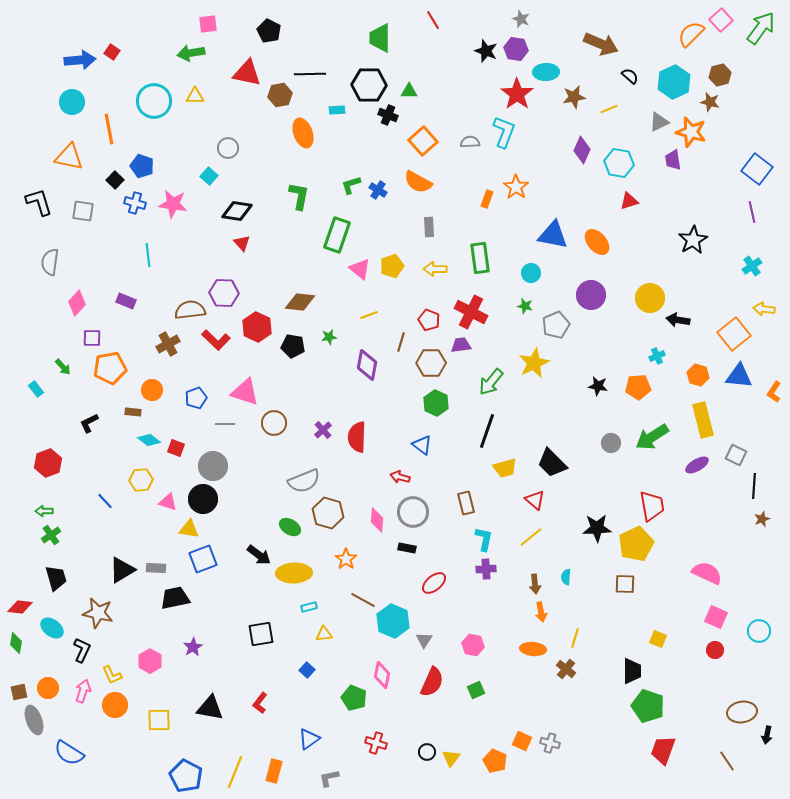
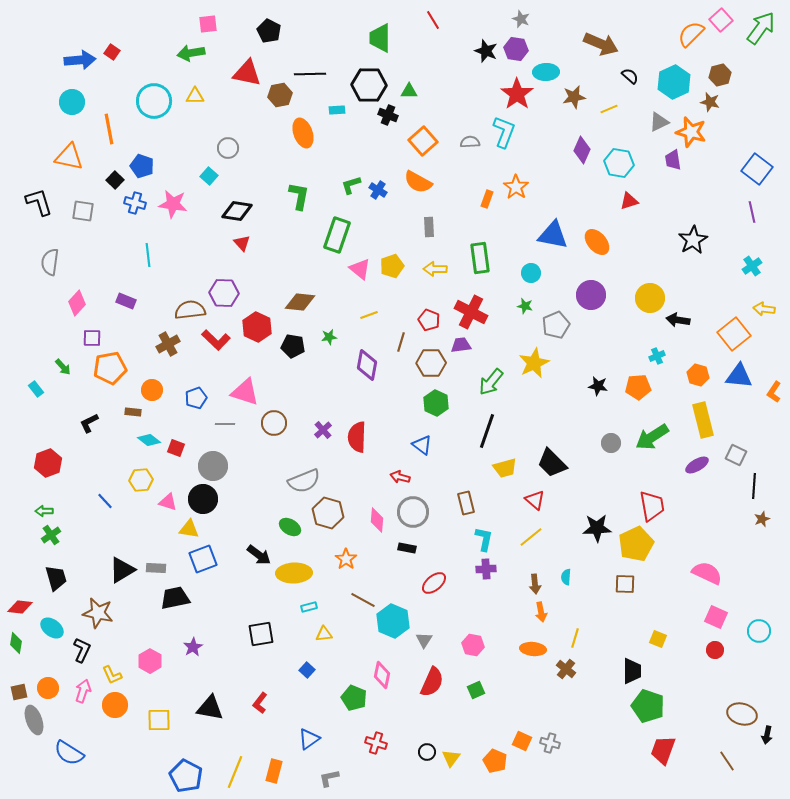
brown ellipse at (742, 712): moved 2 px down; rotated 24 degrees clockwise
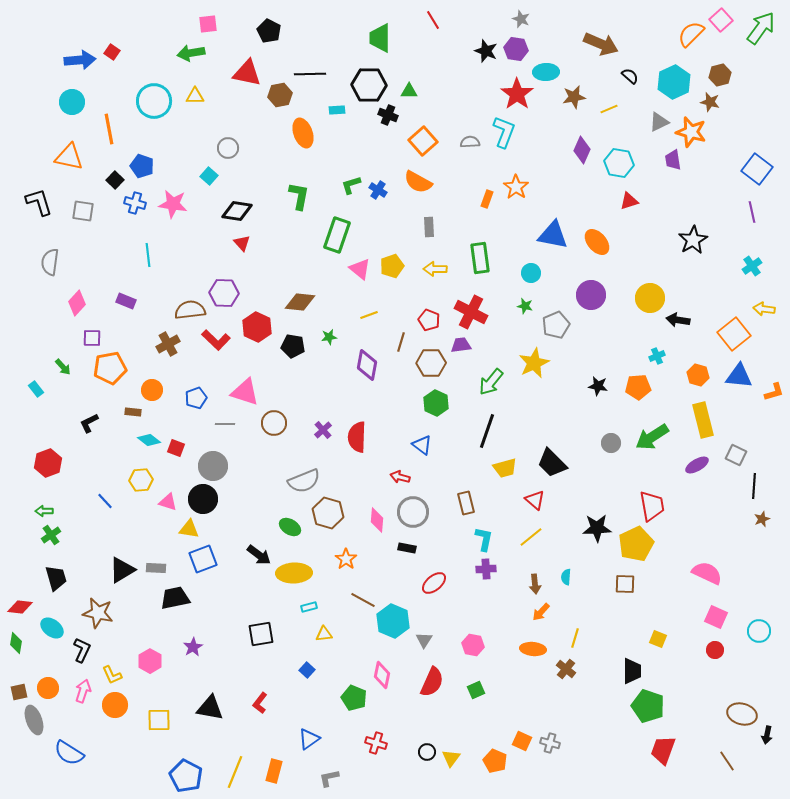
orange L-shape at (774, 392): rotated 140 degrees counterclockwise
orange arrow at (541, 612): rotated 54 degrees clockwise
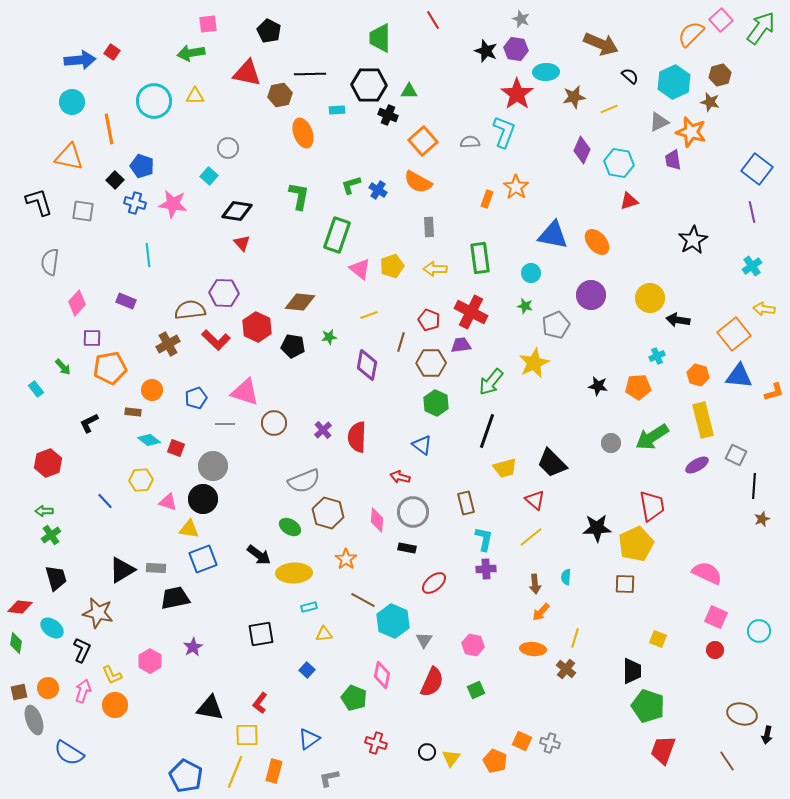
yellow square at (159, 720): moved 88 px right, 15 px down
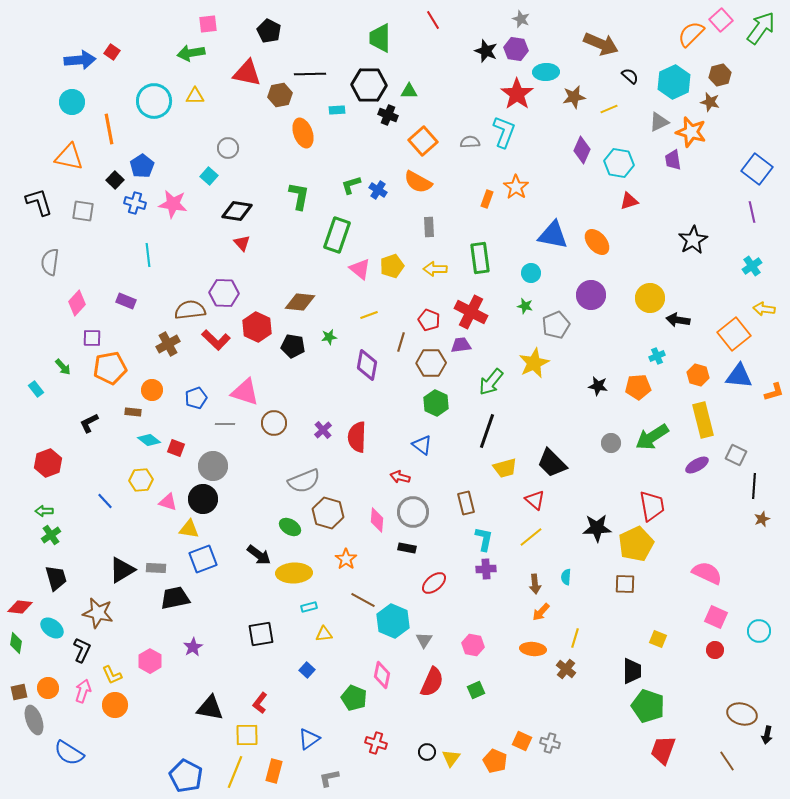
blue pentagon at (142, 166): rotated 20 degrees clockwise
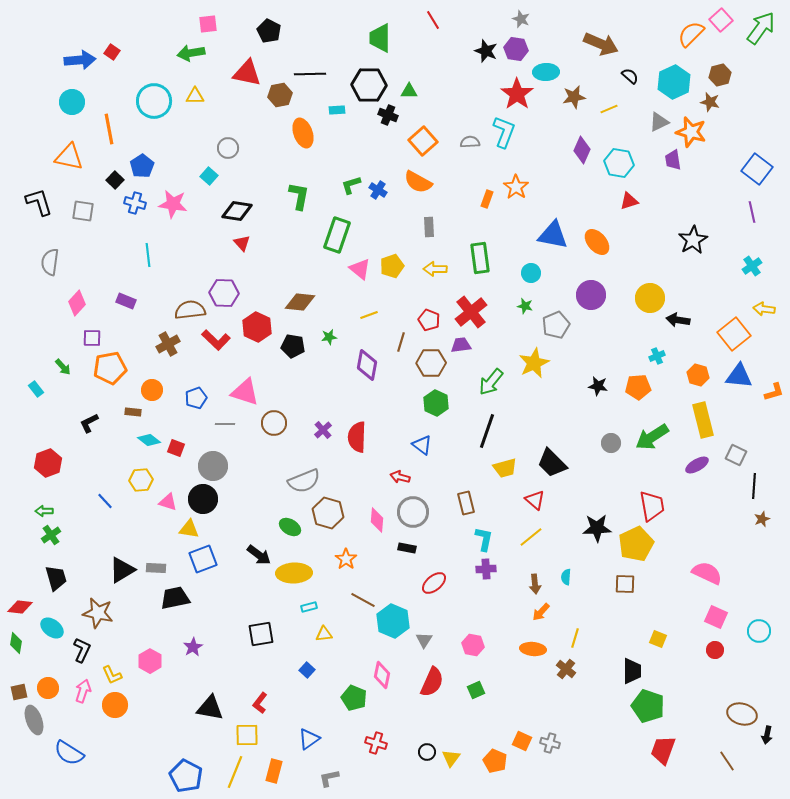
red cross at (471, 312): rotated 24 degrees clockwise
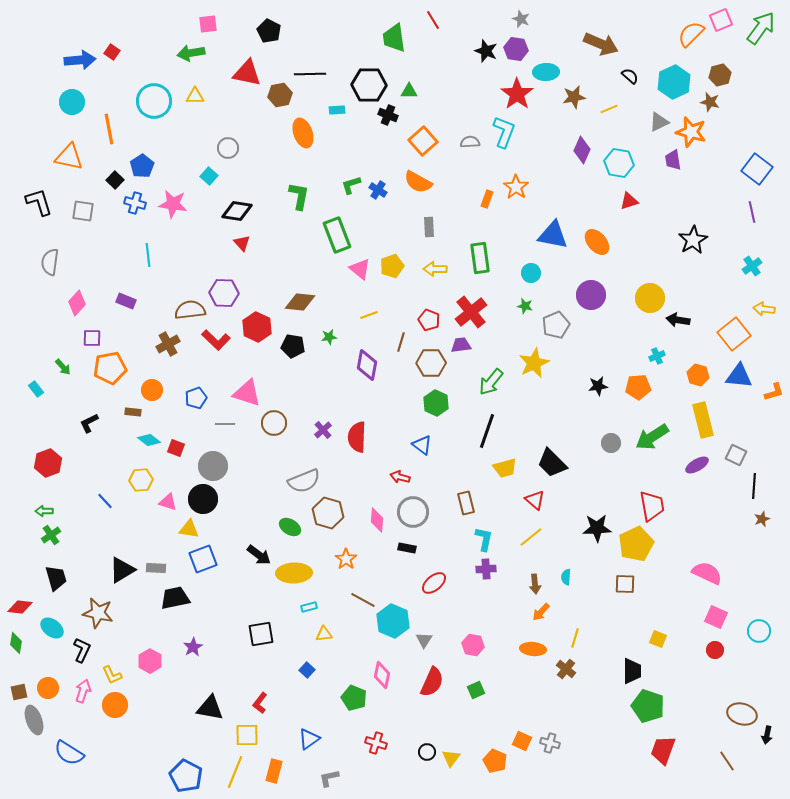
pink square at (721, 20): rotated 20 degrees clockwise
green trapezoid at (380, 38): moved 14 px right; rotated 8 degrees counterclockwise
green rectangle at (337, 235): rotated 40 degrees counterclockwise
black star at (598, 386): rotated 18 degrees counterclockwise
pink triangle at (245, 392): moved 2 px right, 1 px down
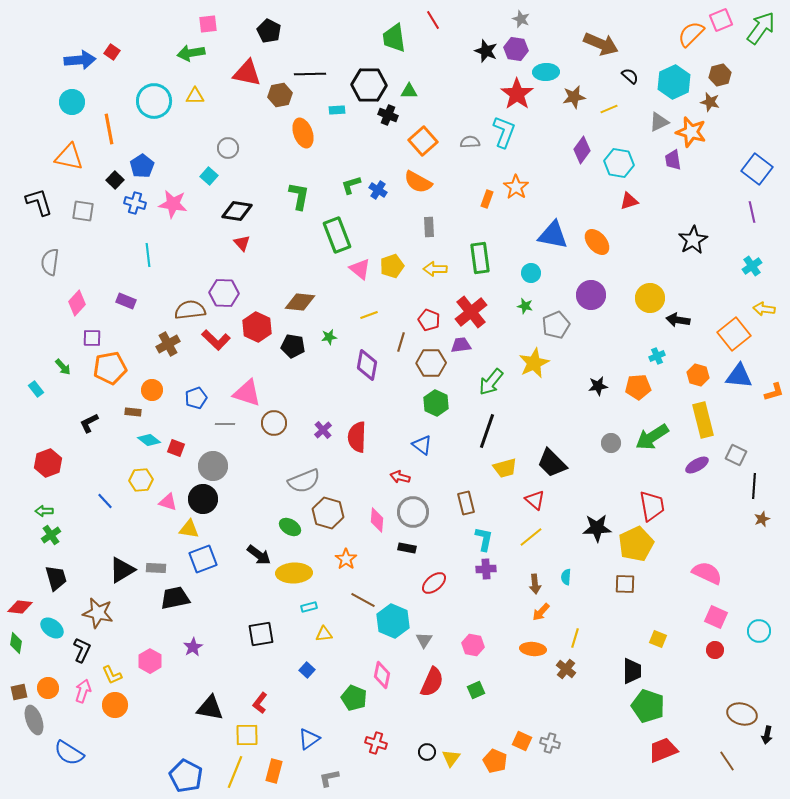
purple diamond at (582, 150): rotated 12 degrees clockwise
red trapezoid at (663, 750): rotated 48 degrees clockwise
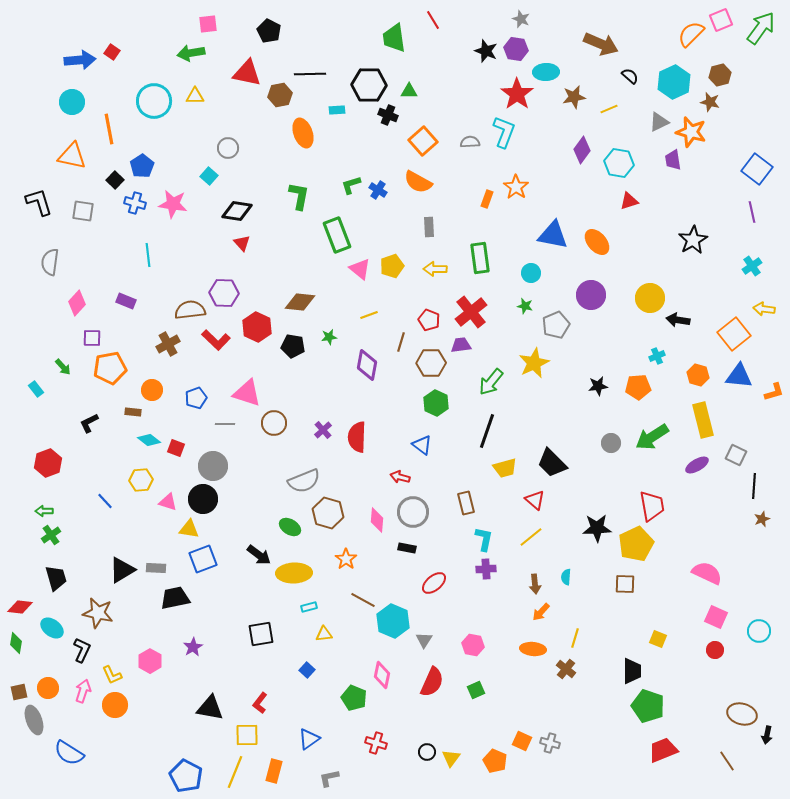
orange triangle at (69, 157): moved 3 px right, 1 px up
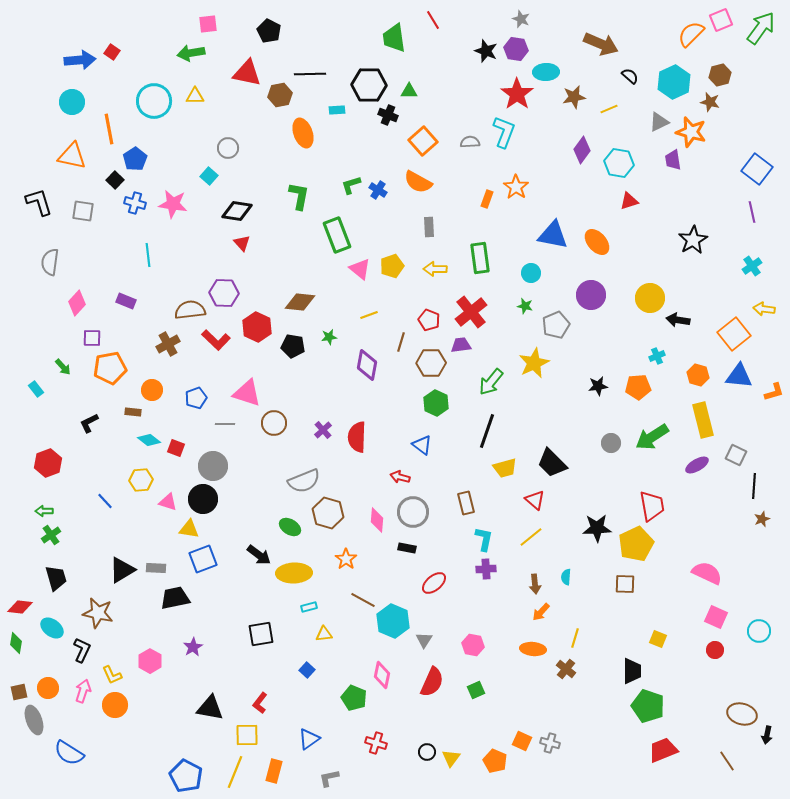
blue pentagon at (142, 166): moved 7 px left, 7 px up
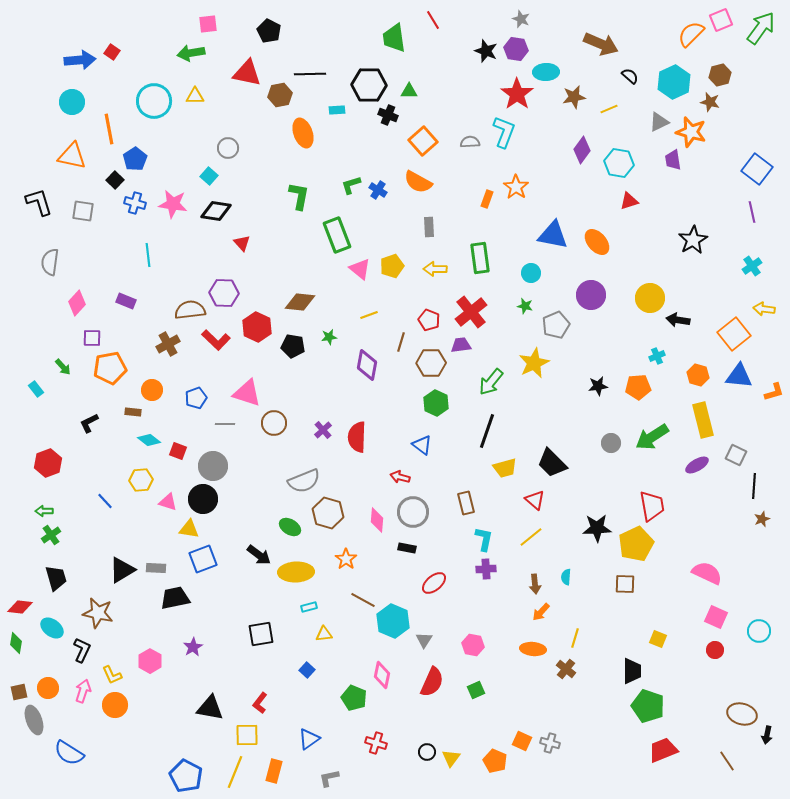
black diamond at (237, 211): moved 21 px left
red square at (176, 448): moved 2 px right, 3 px down
yellow ellipse at (294, 573): moved 2 px right, 1 px up
